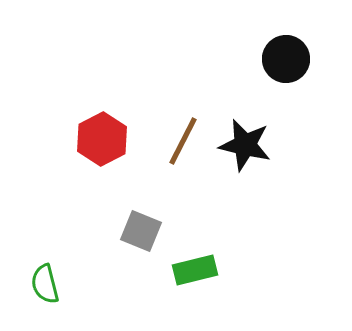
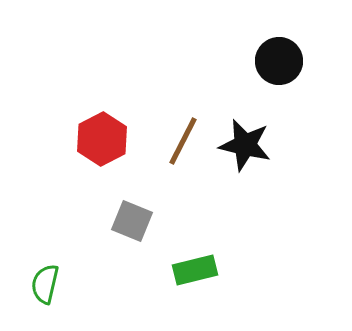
black circle: moved 7 px left, 2 px down
gray square: moved 9 px left, 10 px up
green semicircle: rotated 27 degrees clockwise
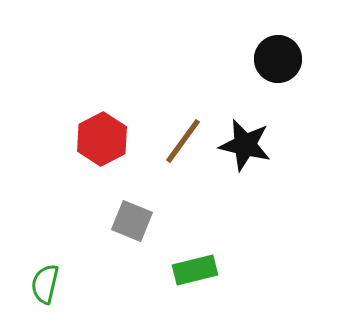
black circle: moved 1 px left, 2 px up
brown line: rotated 9 degrees clockwise
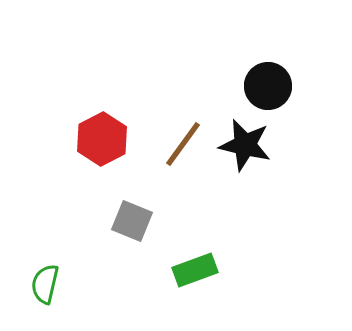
black circle: moved 10 px left, 27 px down
brown line: moved 3 px down
green rectangle: rotated 6 degrees counterclockwise
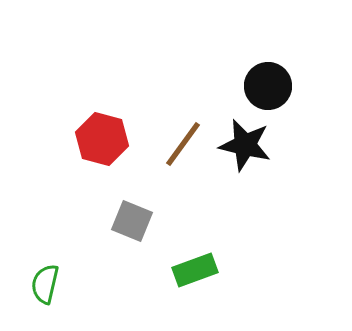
red hexagon: rotated 18 degrees counterclockwise
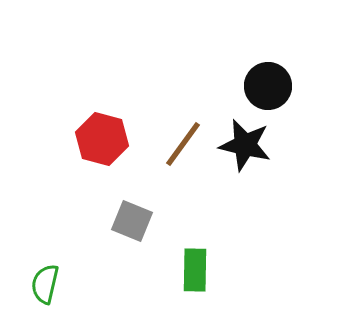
green rectangle: rotated 69 degrees counterclockwise
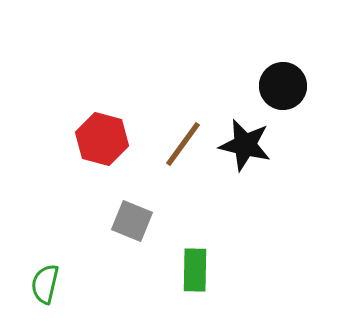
black circle: moved 15 px right
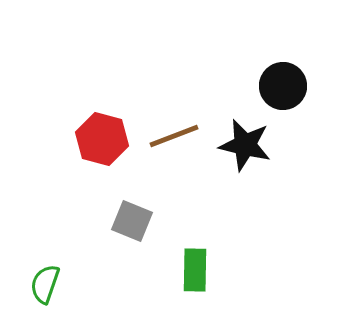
brown line: moved 9 px left, 8 px up; rotated 33 degrees clockwise
green semicircle: rotated 6 degrees clockwise
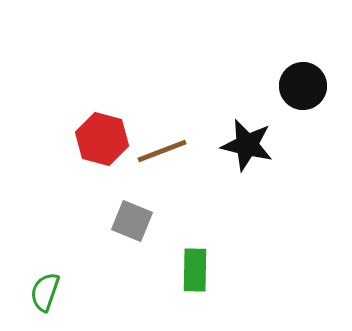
black circle: moved 20 px right
brown line: moved 12 px left, 15 px down
black star: moved 2 px right
green semicircle: moved 8 px down
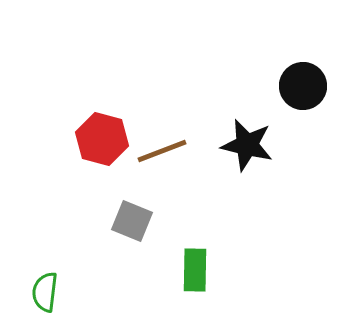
green semicircle: rotated 12 degrees counterclockwise
